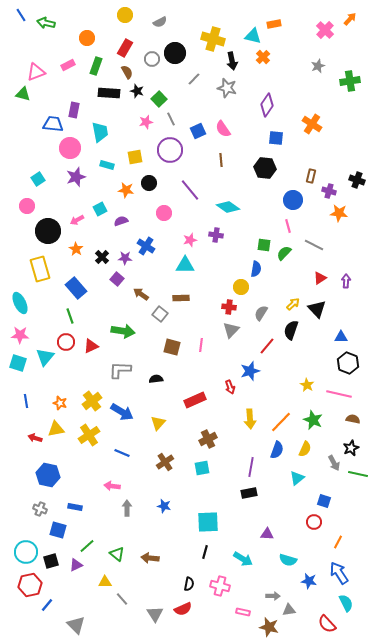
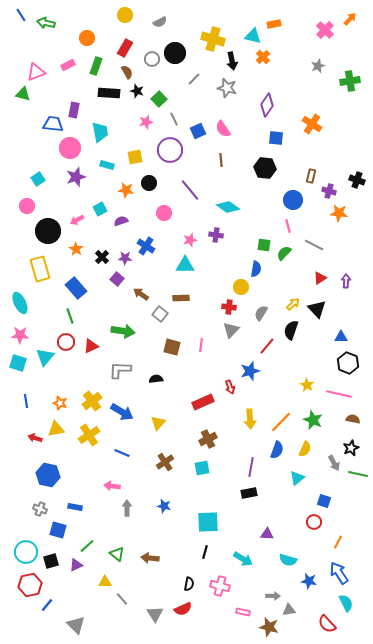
gray line at (171, 119): moved 3 px right
red rectangle at (195, 400): moved 8 px right, 2 px down
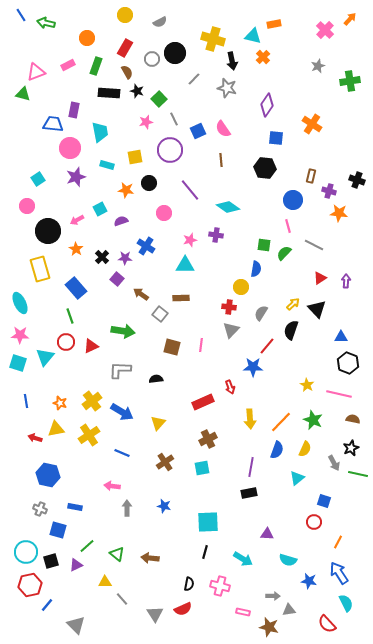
blue star at (250, 371): moved 3 px right, 4 px up; rotated 18 degrees clockwise
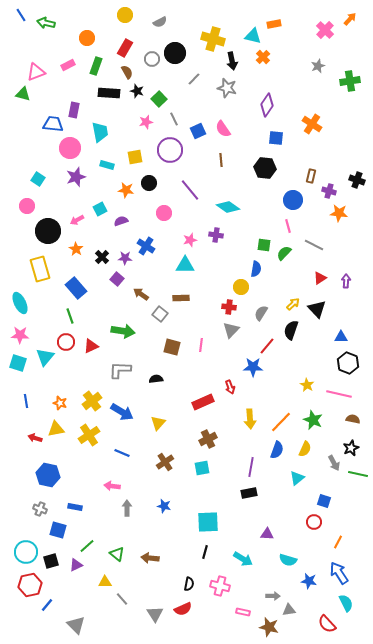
cyan square at (38, 179): rotated 24 degrees counterclockwise
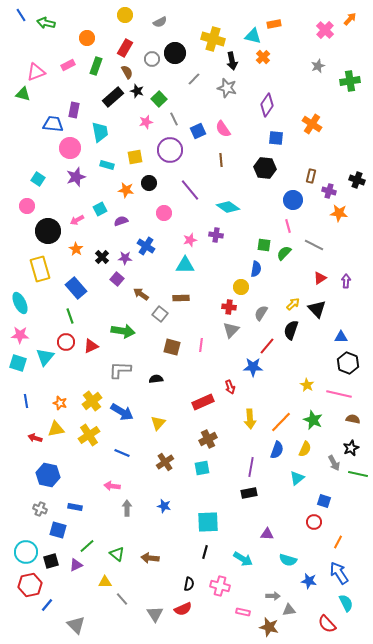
black rectangle at (109, 93): moved 4 px right, 4 px down; rotated 45 degrees counterclockwise
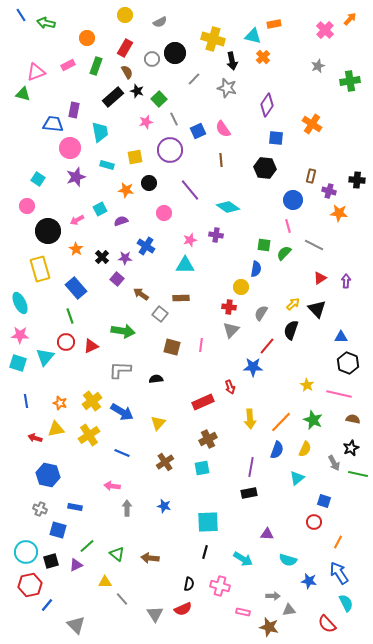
black cross at (357, 180): rotated 14 degrees counterclockwise
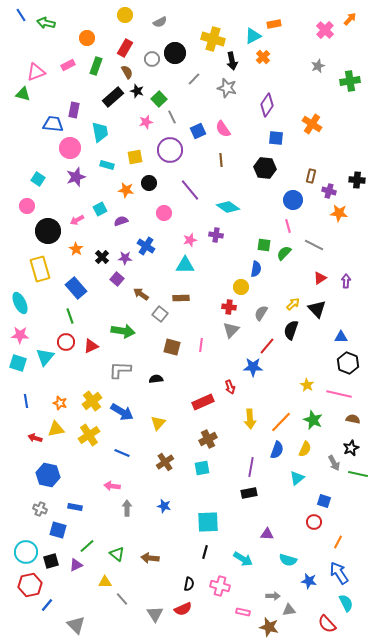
cyan triangle at (253, 36): rotated 42 degrees counterclockwise
gray line at (174, 119): moved 2 px left, 2 px up
